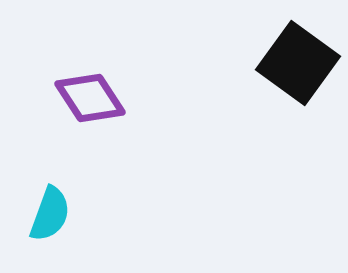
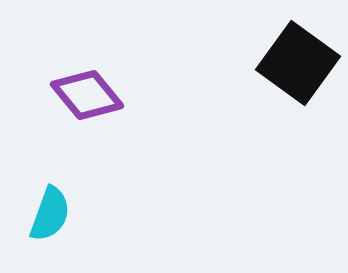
purple diamond: moved 3 px left, 3 px up; rotated 6 degrees counterclockwise
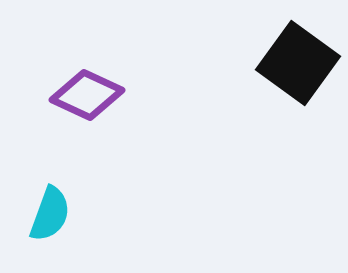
purple diamond: rotated 26 degrees counterclockwise
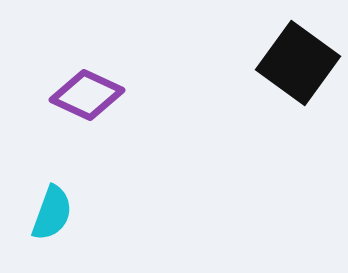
cyan semicircle: moved 2 px right, 1 px up
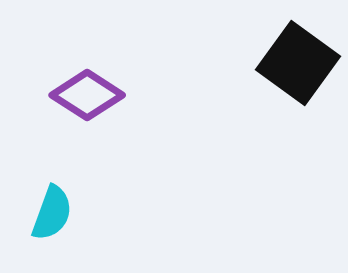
purple diamond: rotated 8 degrees clockwise
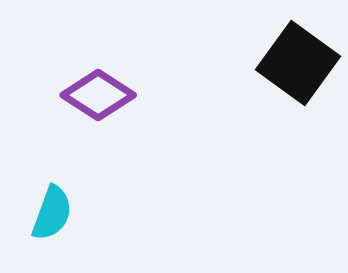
purple diamond: moved 11 px right
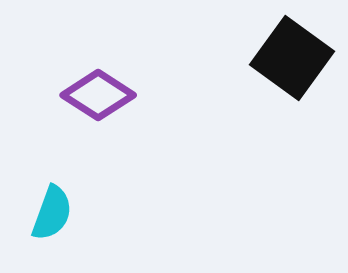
black square: moved 6 px left, 5 px up
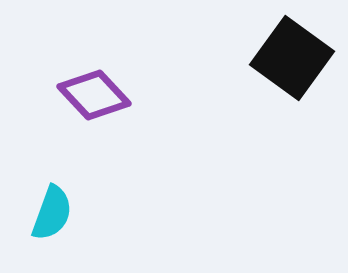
purple diamond: moved 4 px left; rotated 14 degrees clockwise
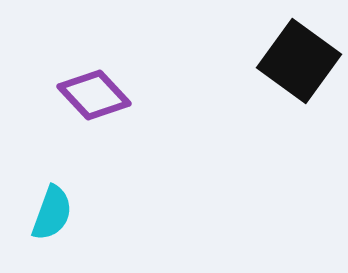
black square: moved 7 px right, 3 px down
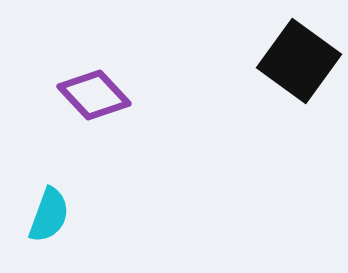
cyan semicircle: moved 3 px left, 2 px down
